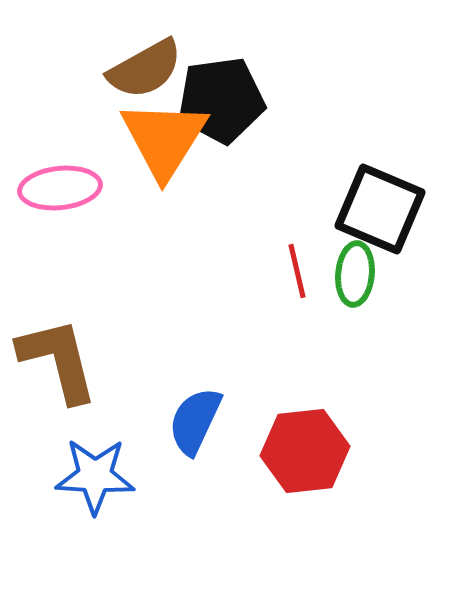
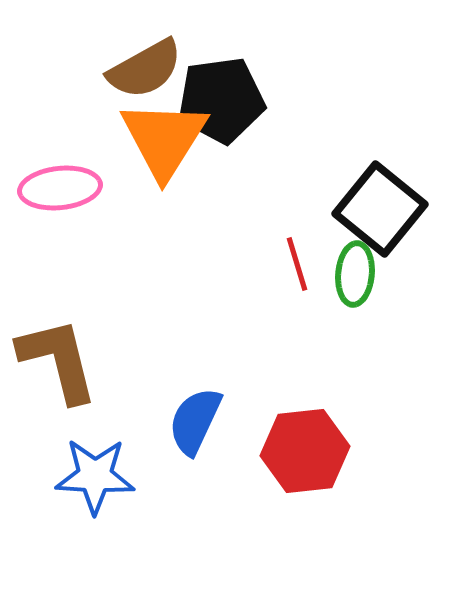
black square: rotated 16 degrees clockwise
red line: moved 7 px up; rotated 4 degrees counterclockwise
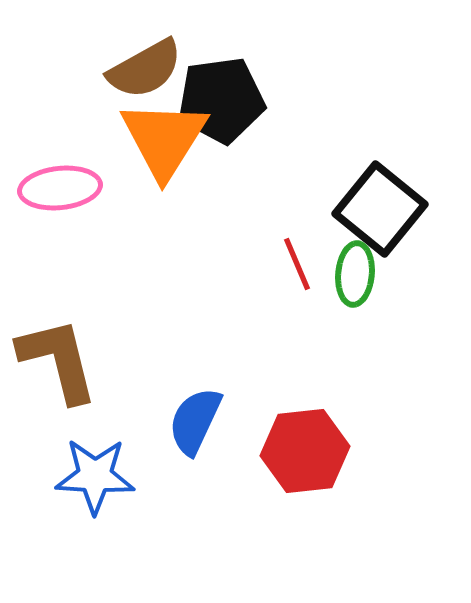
red line: rotated 6 degrees counterclockwise
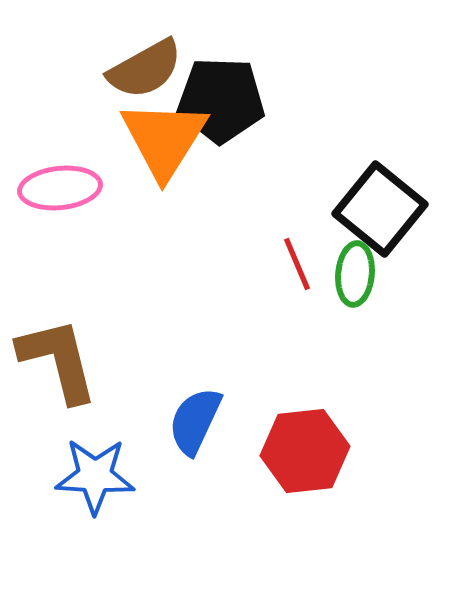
black pentagon: rotated 10 degrees clockwise
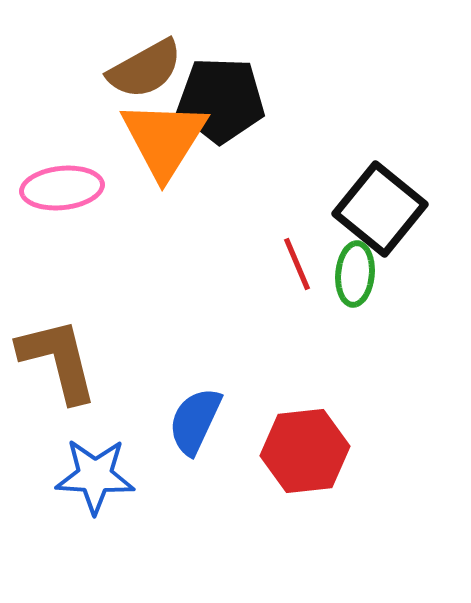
pink ellipse: moved 2 px right
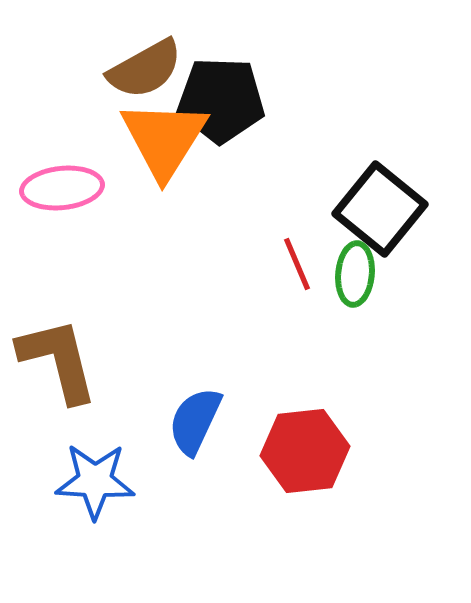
blue star: moved 5 px down
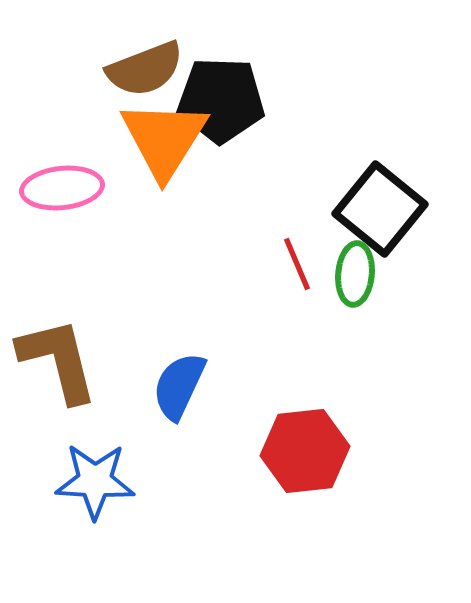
brown semicircle: rotated 8 degrees clockwise
blue semicircle: moved 16 px left, 35 px up
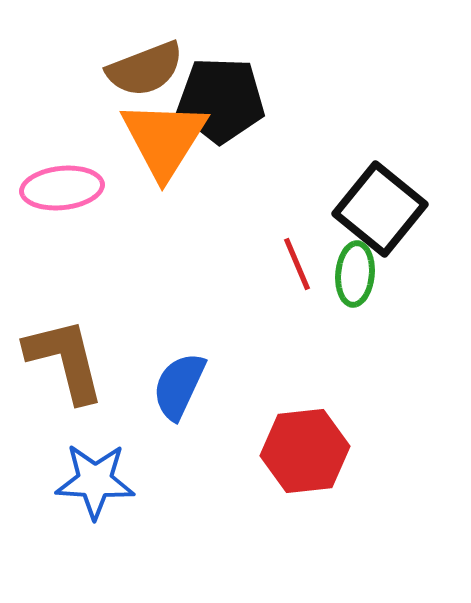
brown L-shape: moved 7 px right
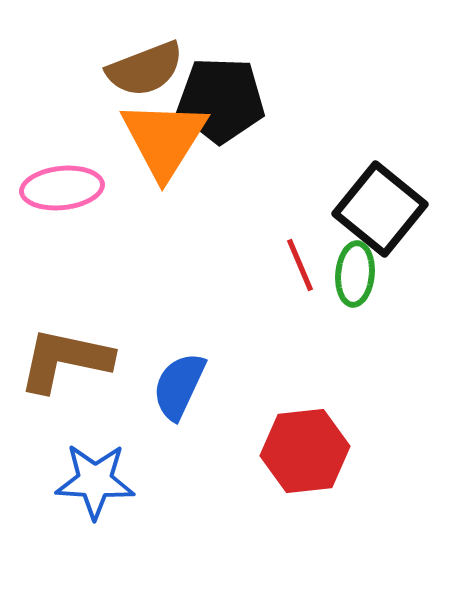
red line: moved 3 px right, 1 px down
brown L-shape: rotated 64 degrees counterclockwise
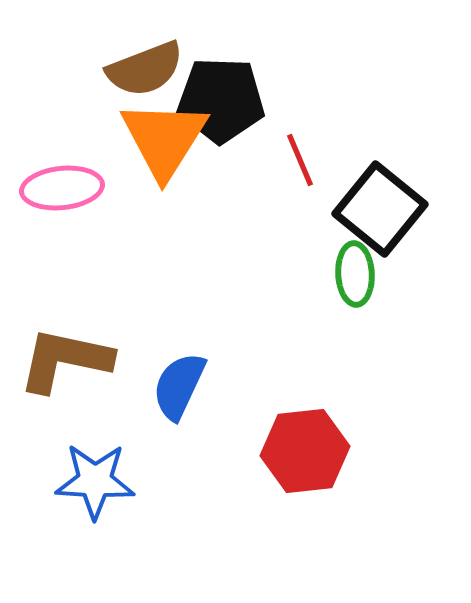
red line: moved 105 px up
green ellipse: rotated 8 degrees counterclockwise
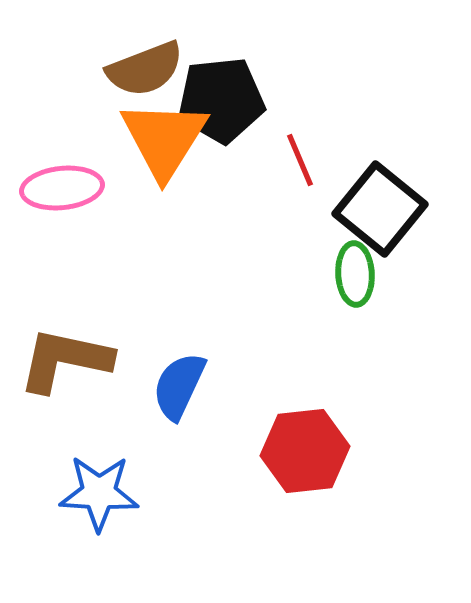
black pentagon: rotated 8 degrees counterclockwise
blue star: moved 4 px right, 12 px down
